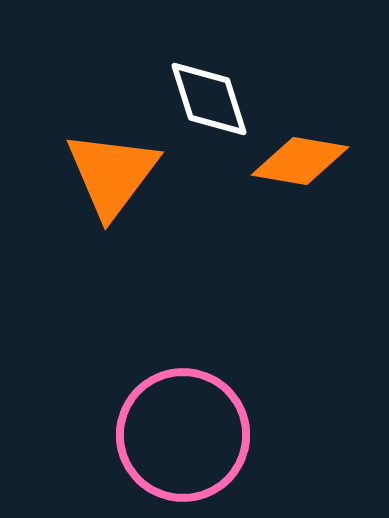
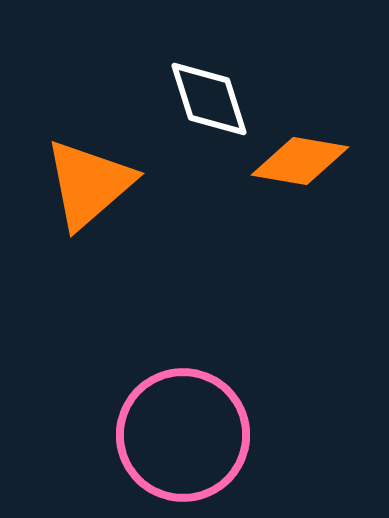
orange triangle: moved 23 px left, 10 px down; rotated 12 degrees clockwise
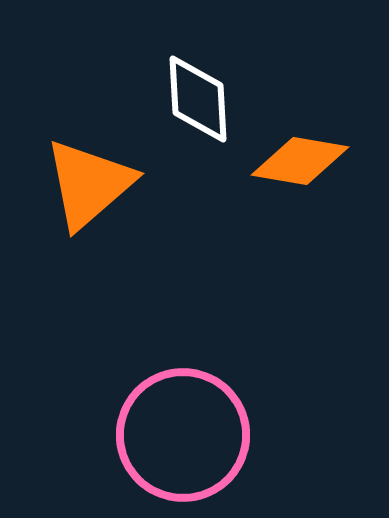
white diamond: moved 11 px left; rotated 14 degrees clockwise
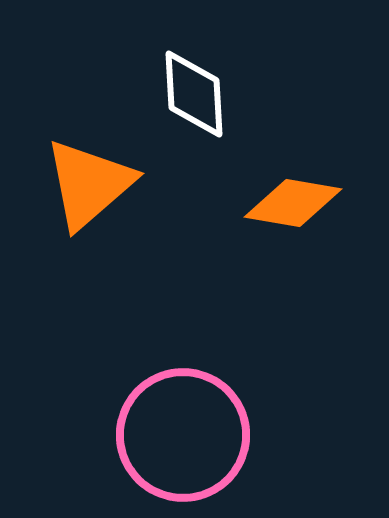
white diamond: moved 4 px left, 5 px up
orange diamond: moved 7 px left, 42 px down
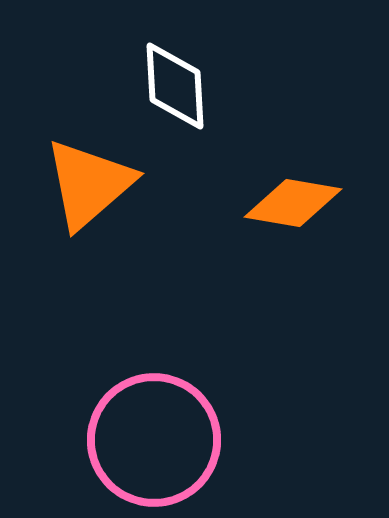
white diamond: moved 19 px left, 8 px up
pink circle: moved 29 px left, 5 px down
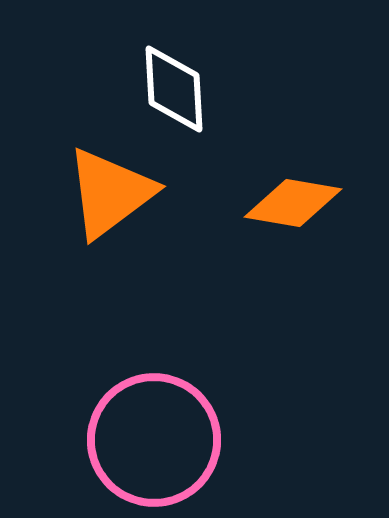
white diamond: moved 1 px left, 3 px down
orange triangle: moved 21 px right, 9 px down; rotated 4 degrees clockwise
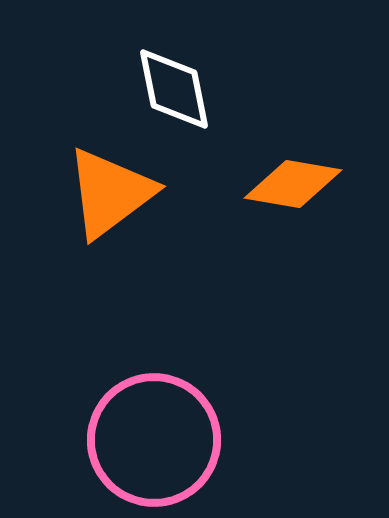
white diamond: rotated 8 degrees counterclockwise
orange diamond: moved 19 px up
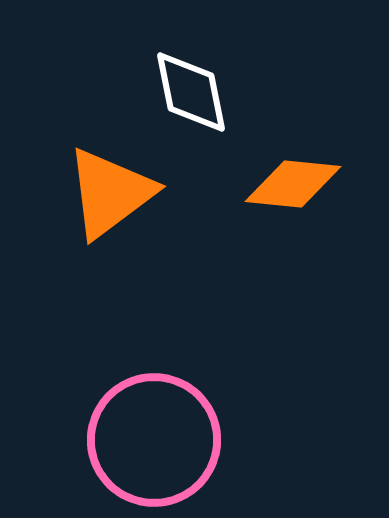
white diamond: moved 17 px right, 3 px down
orange diamond: rotated 4 degrees counterclockwise
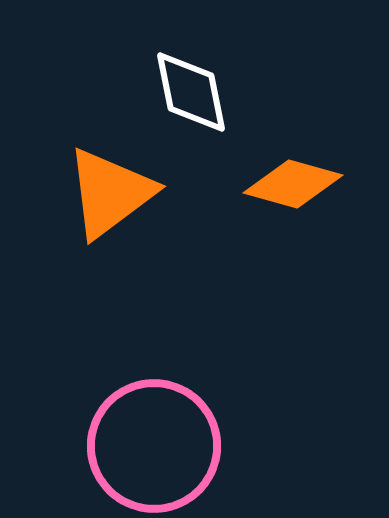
orange diamond: rotated 10 degrees clockwise
pink circle: moved 6 px down
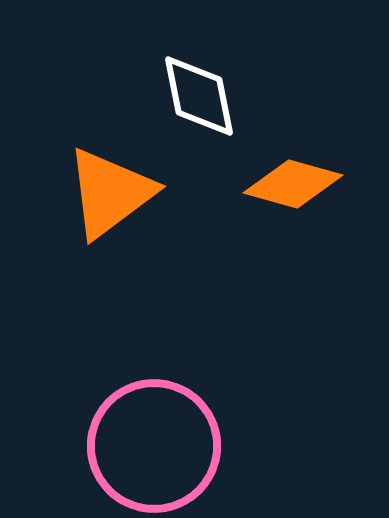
white diamond: moved 8 px right, 4 px down
